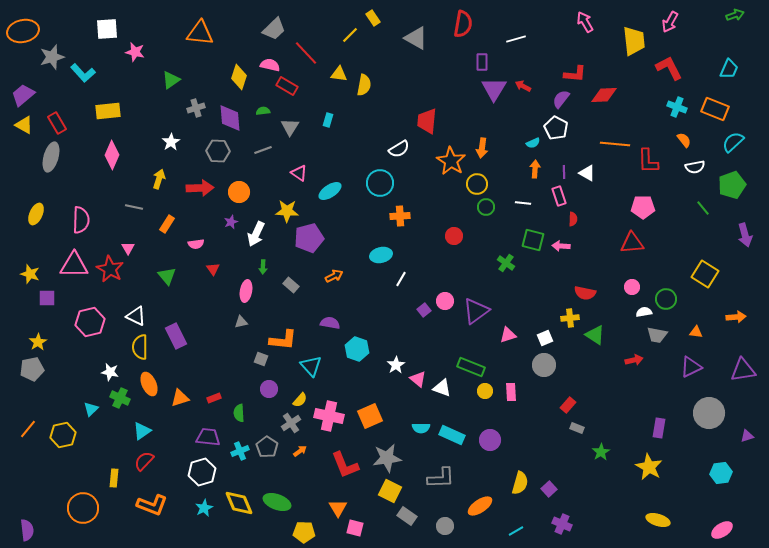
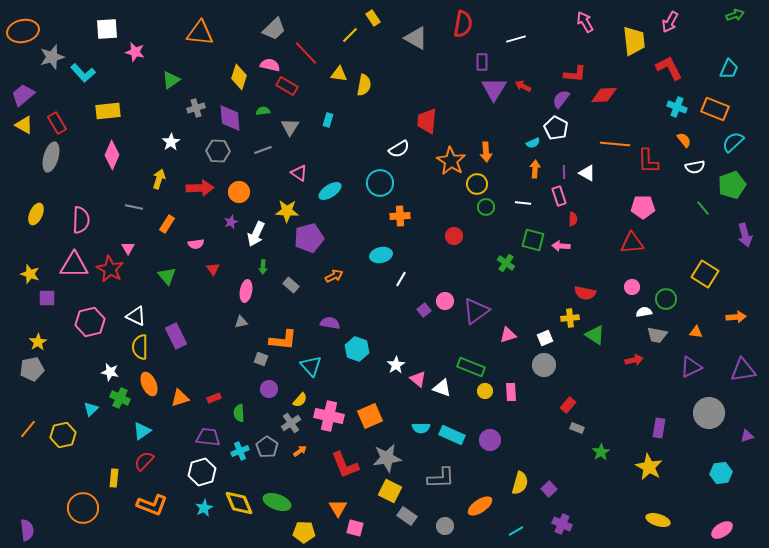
orange arrow at (482, 148): moved 4 px right, 4 px down; rotated 12 degrees counterclockwise
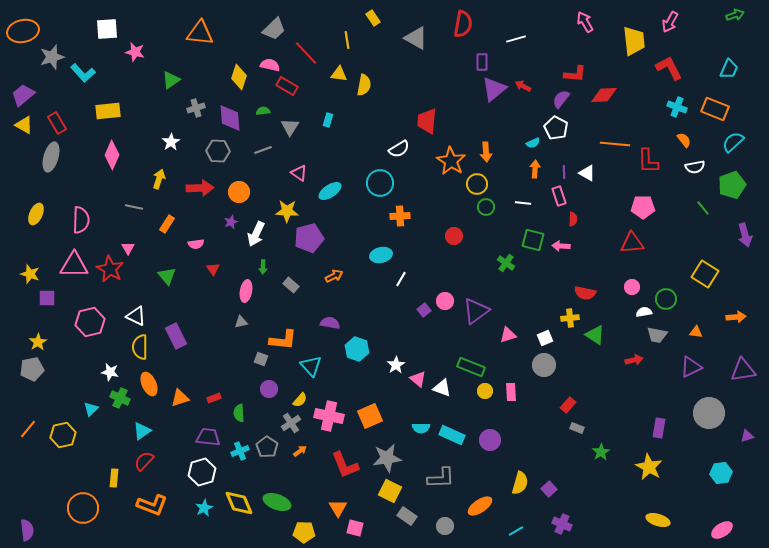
yellow line at (350, 35): moved 3 px left, 5 px down; rotated 54 degrees counterclockwise
purple triangle at (494, 89): rotated 20 degrees clockwise
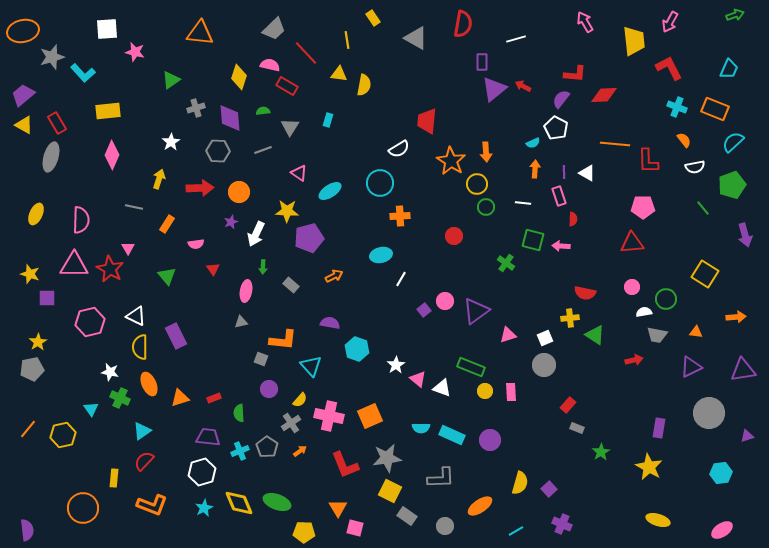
cyan triangle at (91, 409): rotated 21 degrees counterclockwise
